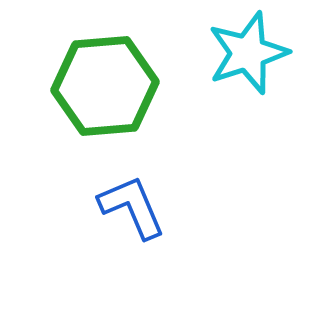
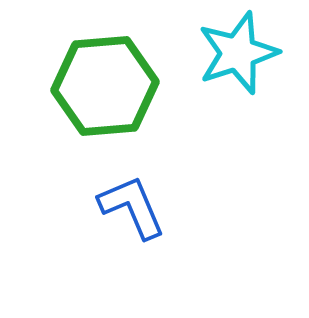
cyan star: moved 10 px left
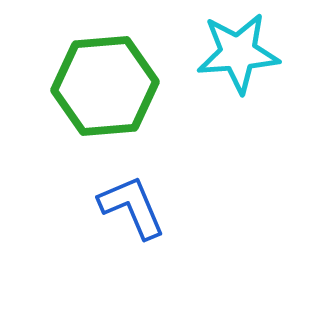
cyan star: rotated 14 degrees clockwise
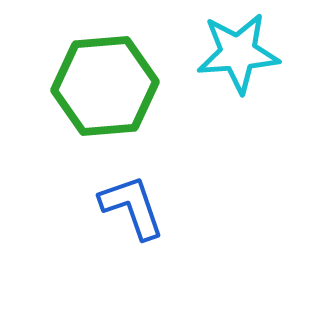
blue L-shape: rotated 4 degrees clockwise
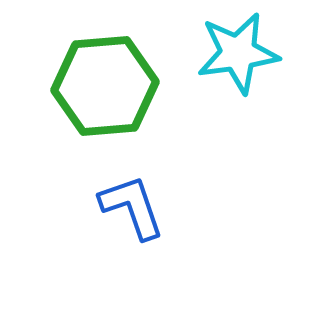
cyan star: rotated 4 degrees counterclockwise
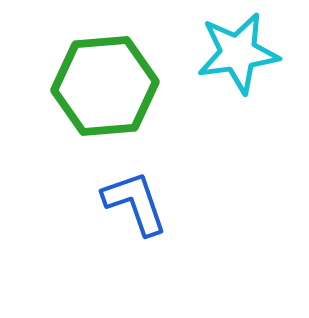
blue L-shape: moved 3 px right, 4 px up
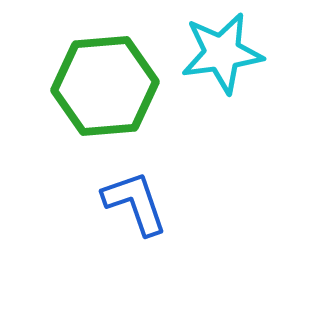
cyan star: moved 16 px left
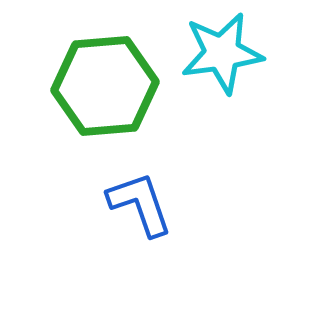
blue L-shape: moved 5 px right, 1 px down
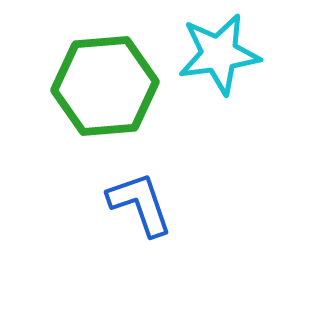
cyan star: moved 3 px left, 1 px down
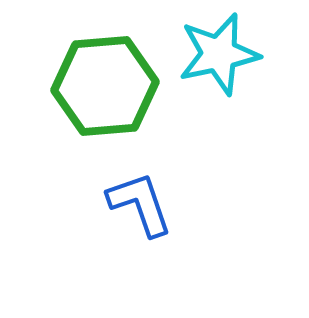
cyan star: rotated 4 degrees counterclockwise
